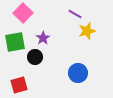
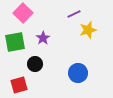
purple line: moved 1 px left; rotated 56 degrees counterclockwise
yellow star: moved 1 px right, 1 px up
black circle: moved 7 px down
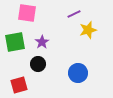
pink square: moved 4 px right; rotated 36 degrees counterclockwise
purple star: moved 1 px left, 4 px down
black circle: moved 3 px right
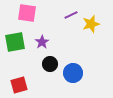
purple line: moved 3 px left, 1 px down
yellow star: moved 3 px right, 6 px up
black circle: moved 12 px right
blue circle: moved 5 px left
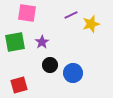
black circle: moved 1 px down
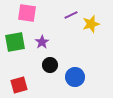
blue circle: moved 2 px right, 4 px down
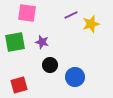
purple star: rotated 24 degrees counterclockwise
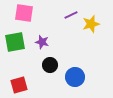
pink square: moved 3 px left
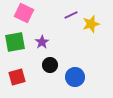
pink square: rotated 18 degrees clockwise
purple star: rotated 24 degrees clockwise
red square: moved 2 px left, 8 px up
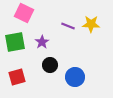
purple line: moved 3 px left, 11 px down; rotated 48 degrees clockwise
yellow star: rotated 18 degrees clockwise
